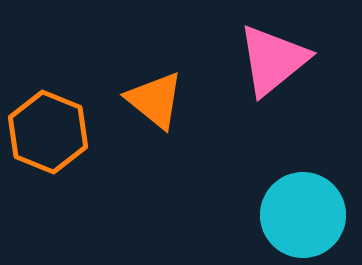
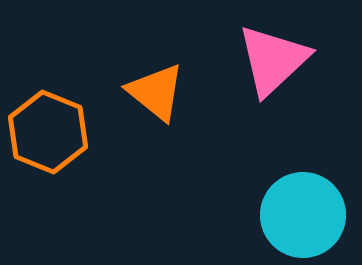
pink triangle: rotated 4 degrees counterclockwise
orange triangle: moved 1 px right, 8 px up
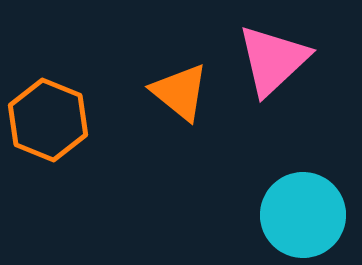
orange triangle: moved 24 px right
orange hexagon: moved 12 px up
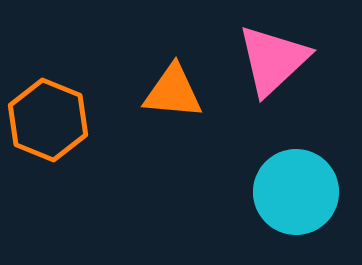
orange triangle: moved 7 px left; rotated 34 degrees counterclockwise
cyan circle: moved 7 px left, 23 px up
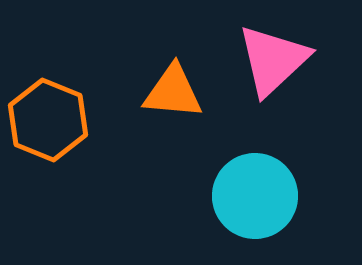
cyan circle: moved 41 px left, 4 px down
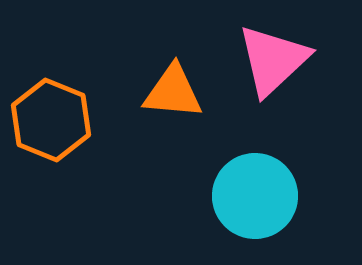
orange hexagon: moved 3 px right
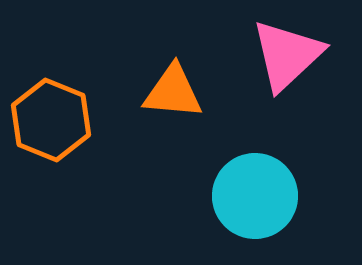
pink triangle: moved 14 px right, 5 px up
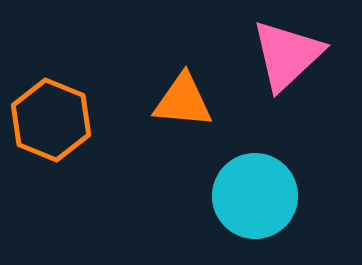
orange triangle: moved 10 px right, 9 px down
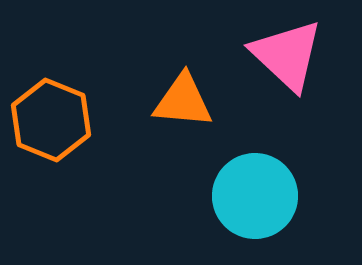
pink triangle: rotated 34 degrees counterclockwise
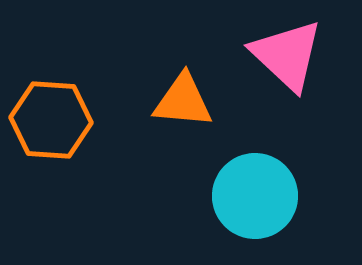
orange hexagon: rotated 18 degrees counterclockwise
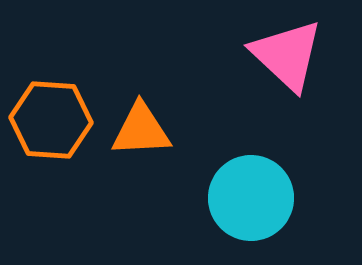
orange triangle: moved 42 px left, 29 px down; rotated 8 degrees counterclockwise
cyan circle: moved 4 px left, 2 px down
